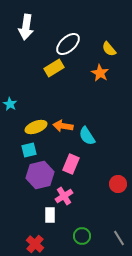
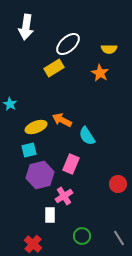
yellow semicircle: rotated 49 degrees counterclockwise
orange arrow: moved 1 px left, 6 px up; rotated 18 degrees clockwise
red cross: moved 2 px left
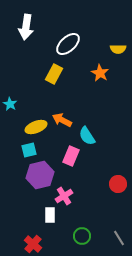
yellow semicircle: moved 9 px right
yellow rectangle: moved 6 px down; rotated 30 degrees counterclockwise
pink rectangle: moved 8 px up
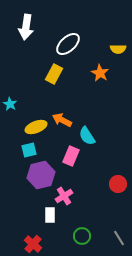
purple hexagon: moved 1 px right
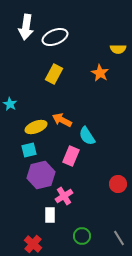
white ellipse: moved 13 px left, 7 px up; rotated 20 degrees clockwise
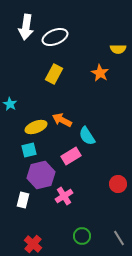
pink rectangle: rotated 36 degrees clockwise
white rectangle: moved 27 px left, 15 px up; rotated 14 degrees clockwise
